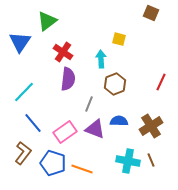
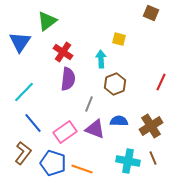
brown line: moved 2 px right, 2 px up
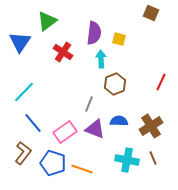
purple semicircle: moved 26 px right, 46 px up
cyan cross: moved 1 px left, 1 px up
